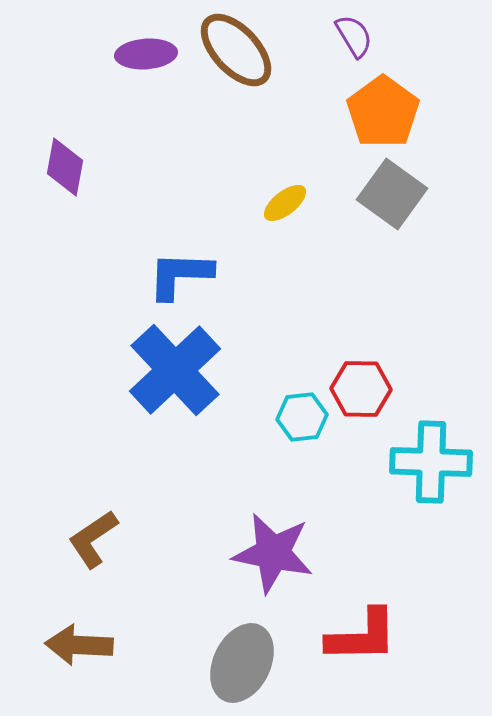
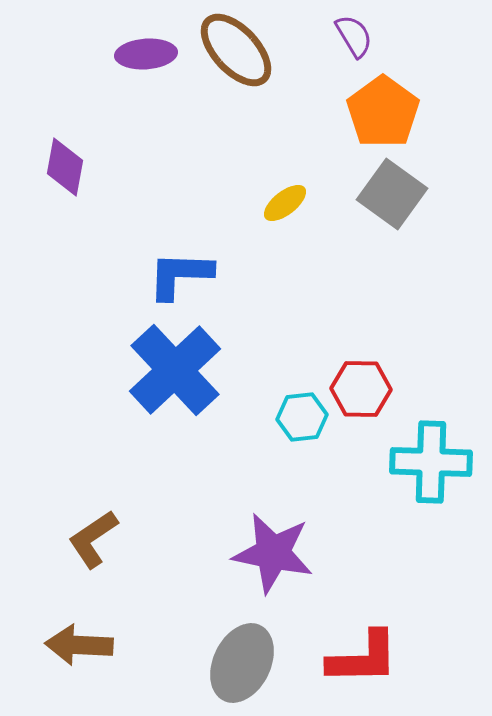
red L-shape: moved 1 px right, 22 px down
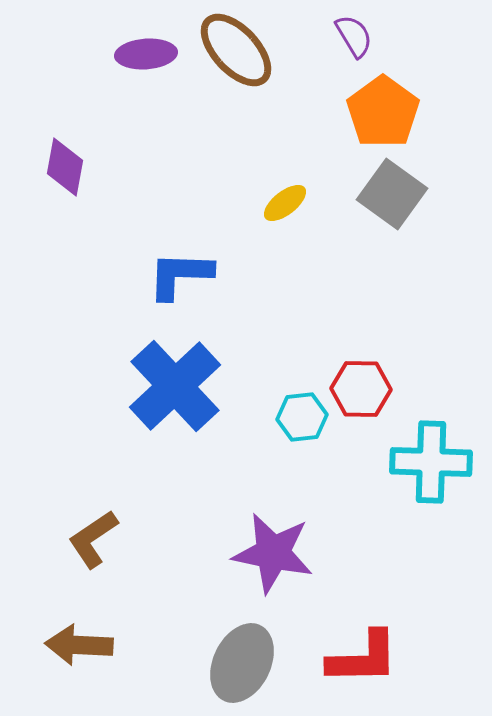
blue cross: moved 16 px down
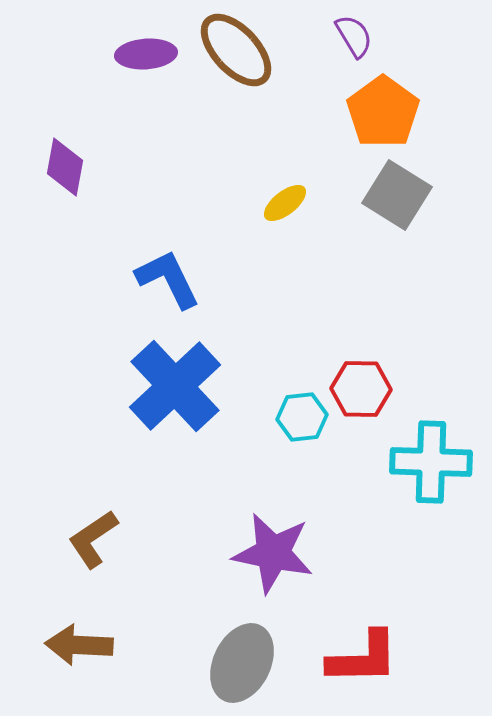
gray square: moved 5 px right, 1 px down; rotated 4 degrees counterclockwise
blue L-shape: moved 12 px left, 4 px down; rotated 62 degrees clockwise
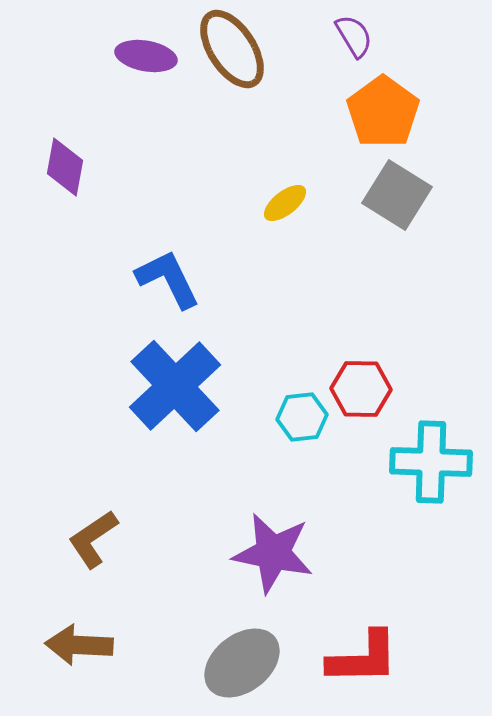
brown ellipse: moved 4 px left, 1 px up; rotated 10 degrees clockwise
purple ellipse: moved 2 px down; rotated 14 degrees clockwise
gray ellipse: rotated 26 degrees clockwise
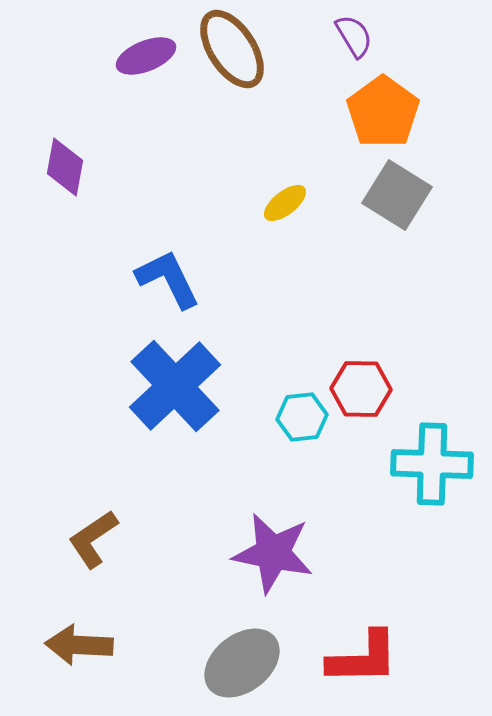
purple ellipse: rotated 32 degrees counterclockwise
cyan cross: moved 1 px right, 2 px down
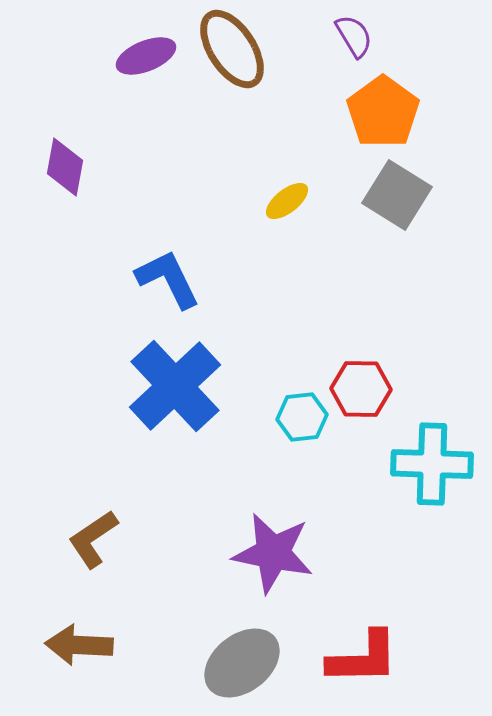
yellow ellipse: moved 2 px right, 2 px up
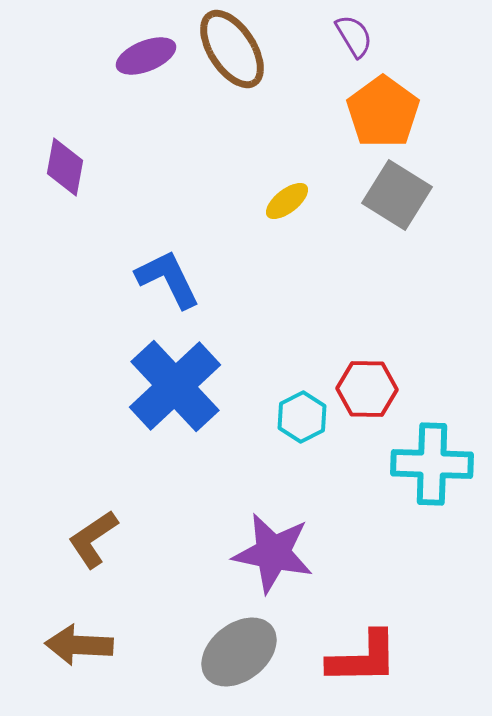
red hexagon: moved 6 px right
cyan hexagon: rotated 21 degrees counterclockwise
gray ellipse: moved 3 px left, 11 px up
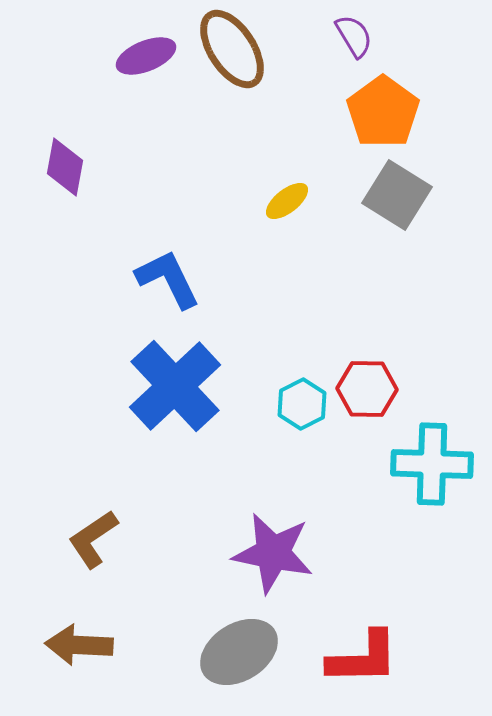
cyan hexagon: moved 13 px up
gray ellipse: rotated 6 degrees clockwise
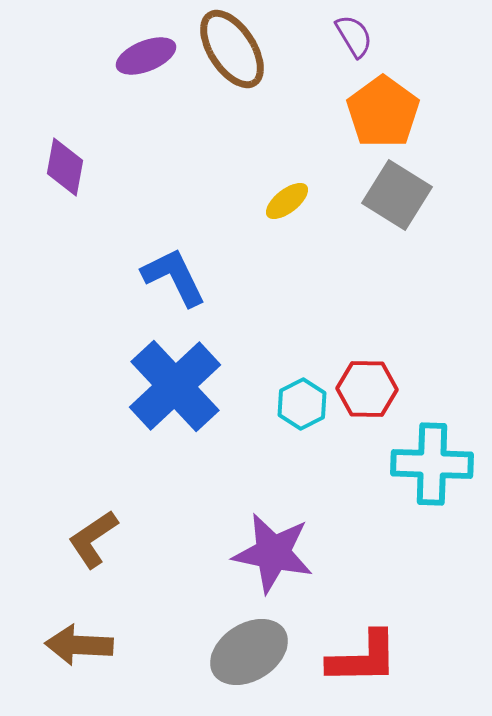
blue L-shape: moved 6 px right, 2 px up
gray ellipse: moved 10 px right
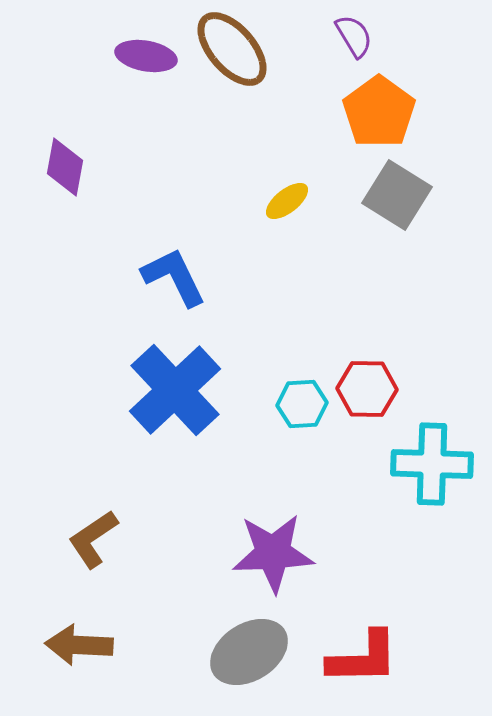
brown ellipse: rotated 8 degrees counterclockwise
purple ellipse: rotated 32 degrees clockwise
orange pentagon: moved 4 px left
blue cross: moved 4 px down
cyan hexagon: rotated 24 degrees clockwise
purple star: rotated 14 degrees counterclockwise
